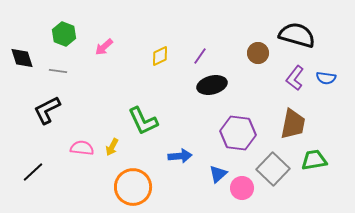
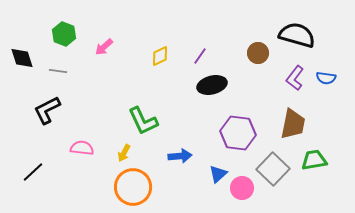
yellow arrow: moved 12 px right, 6 px down
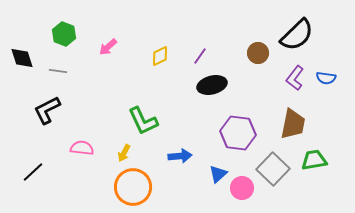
black semicircle: rotated 120 degrees clockwise
pink arrow: moved 4 px right
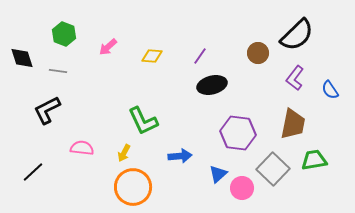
yellow diamond: moved 8 px left; rotated 30 degrees clockwise
blue semicircle: moved 4 px right, 12 px down; rotated 48 degrees clockwise
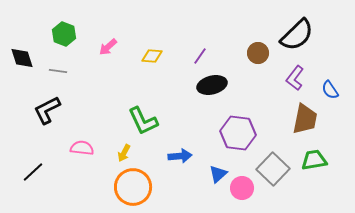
brown trapezoid: moved 12 px right, 5 px up
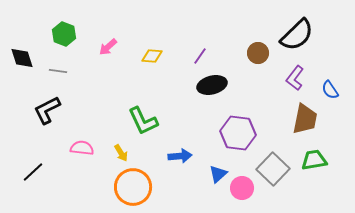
yellow arrow: moved 3 px left; rotated 60 degrees counterclockwise
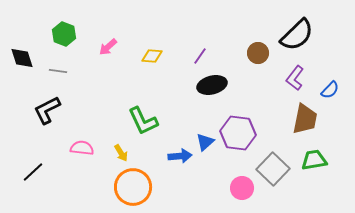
blue semicircle: rotated 102 degrees counterclockwise
blue triangle: moved 13 px left, 32 px up
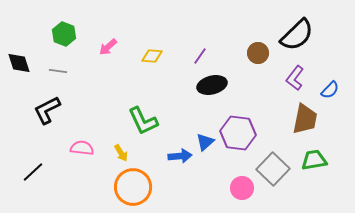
black diamond: moved 3 px left, 5 px down
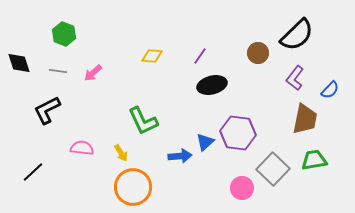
pink arrow: moved 15 px left, 26 px down
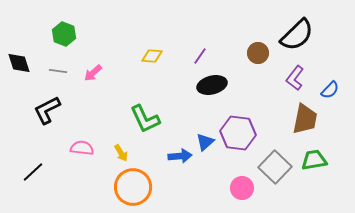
green L-shape: moved 2 px right, 2 px up
gray square: moved 2 px right, 2 px up
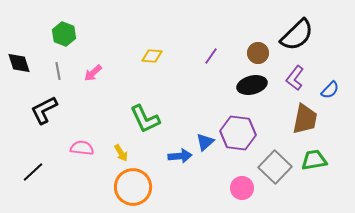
purple line: moved 11 px right
gray line: rotated 72 degrees clockwise
black ellipse: moved 40 px right
black L-shape: moved 3 px left
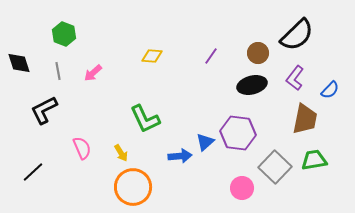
pink semicircle: rotated 60 degrees clockwise
